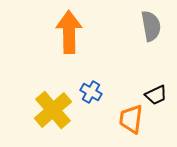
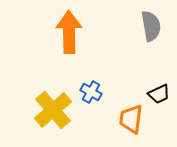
black trapezoid: moved 3 px right, 1 px up
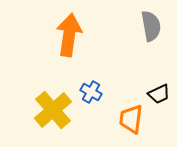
orange arrow: moved 3 px down; rotated 9 degrees clockwise
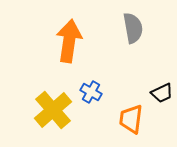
gray semicircle: moved 18 px left, 2 px down
orange arrow: moved 6 px down
black trapezoid: moved 3 px right, 1 px up
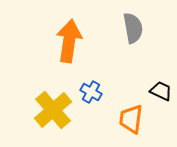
black trapezoid: moved 1 px left, 2 px up; rotated 130 degrees counterclockwise
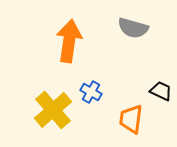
gray semicircle: rotated 116 degrees clockwise
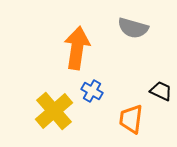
orange arrow: moved 8 px right, 7 px down
blue cross: moved 1 px right, 1 px up
yellow cross: moved 1 px right, 1 px down
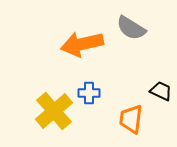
gray semicircle: moved 2 px left; rotated 16 degrees clockwise
orange arrow: moved 5 px right, 4 px up; rotated 111 degrees counterclockwise
blue cross: moved 3 px left, 2 px down; rotated 30 degrees counterclockwise
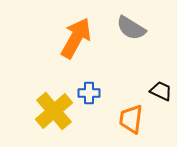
orange arrow: moved 6 px left, 6 px up; rotated 132 degrees clockwise
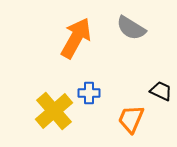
orange trapezoid: rotated 16 degrees clockwise
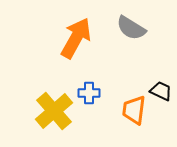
orange trapezoid: moved 3 px right, 9 px up; rotated 16 degrees counterclockwise
